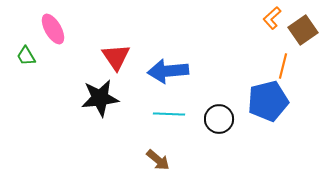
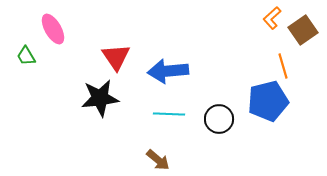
orange line: rotated 30 degrees counterclockwise
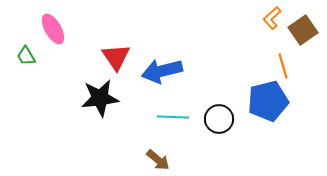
blue arrow: moved 6 px left; rotated 9 degrees counterclockwise
cyan line: moved 4 px right, 3 px down
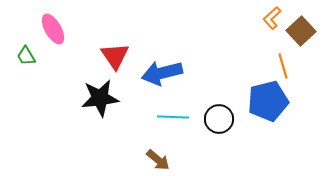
brown square: moved 2 px left, 1 px down; rotated 8 degrees counterclockwise
red triangle: moved 1 px left, 1 px up
blue arrow: moved 2 px down
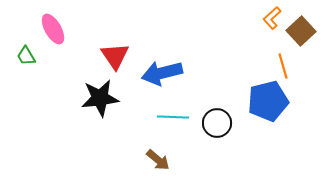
black circle: moved 2 px left, 4 px down
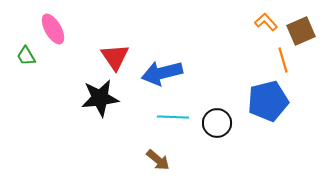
orange L-shape: moved 6 px left, 4 px down; rotated 90 degrees clockwise
brown square: rotated 20 degrees clockwise
red triangle: moved 1 px down
orange line: moved 6 px up
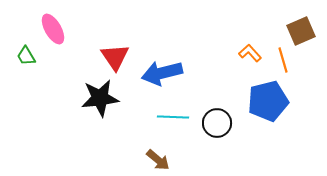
orange L-shape: moved 16 px left, 31 px down
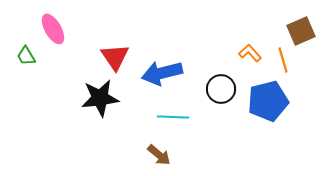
black circle: moved 4 px right, 34 px up
brown arrow: moved 1 px right, 5 px up
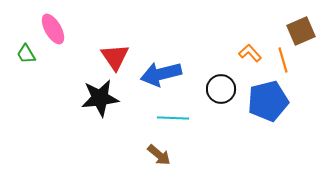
green trapezoid: moved 2 px up
blue arrow: moved 1 px left, 1 px down
cyan line: moved 1 px down
